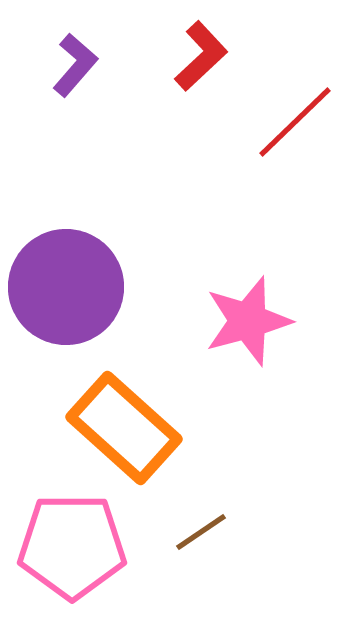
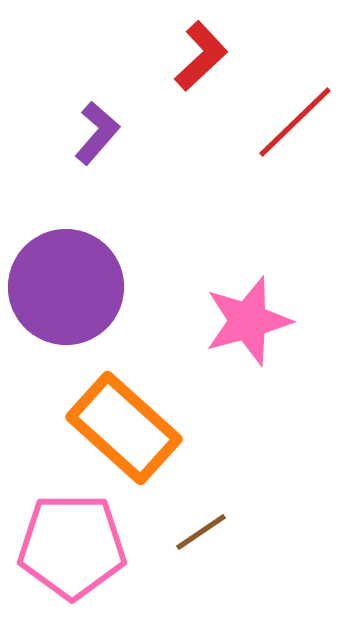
purple L-shape: moved 22 px right, 68 px down
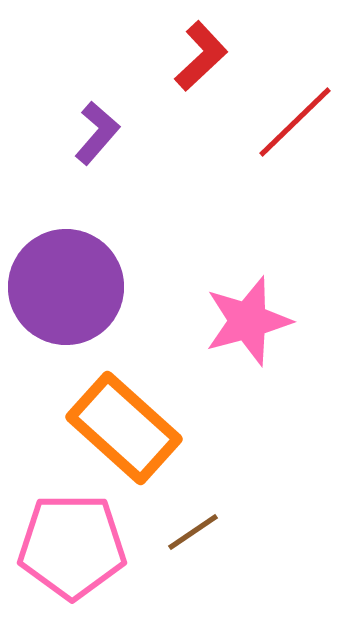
brown line: moved 8 px left
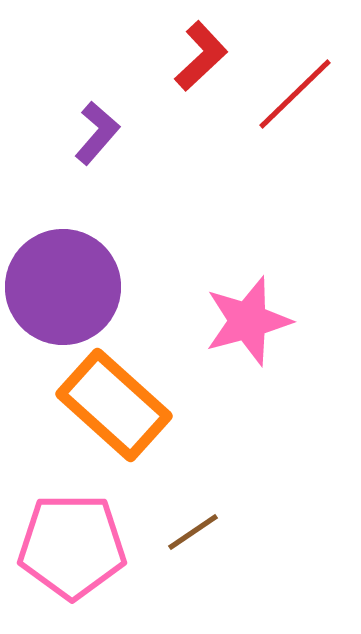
red line: moved 28 px up
purple circle: moved 3 px left
orange rectangle: moved 10 px left, 23 px up
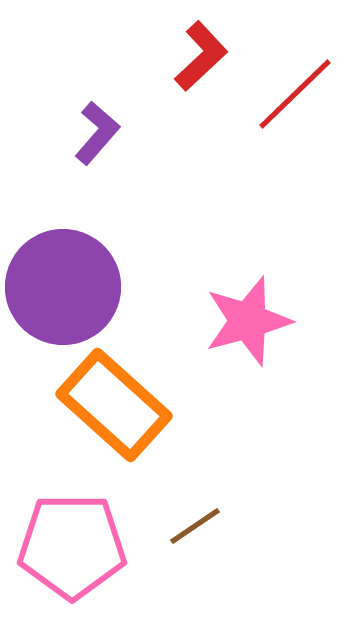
brown line: moved 2 px right, 6 px up
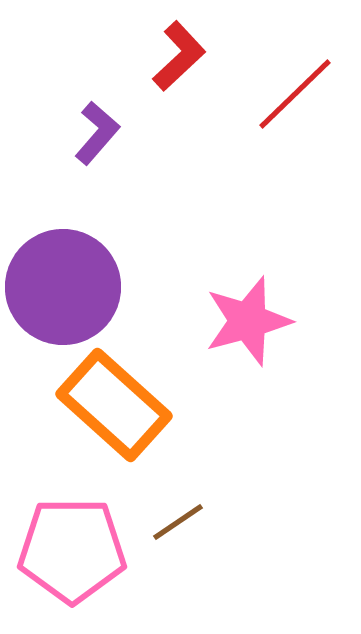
red L-shape: moved 22 px left
brown line: moved 17 px left, 4 px up
pink pentagon: moved 4 px down
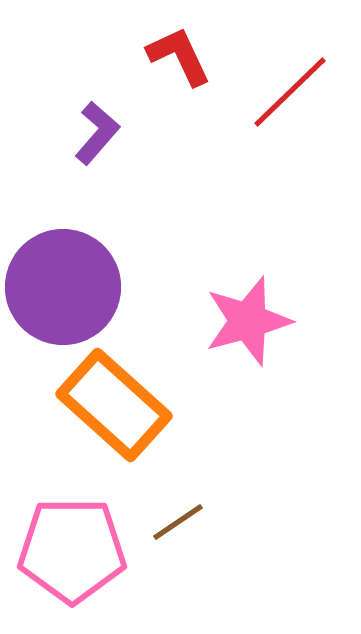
red L-shape: rotated 72 degrees counterclockwise
red line: moved 5 px left, 2 px up
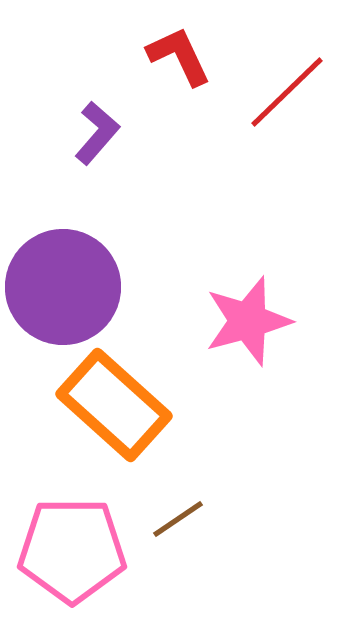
red line: moved 3 px left
brown line: moved 3 px up
